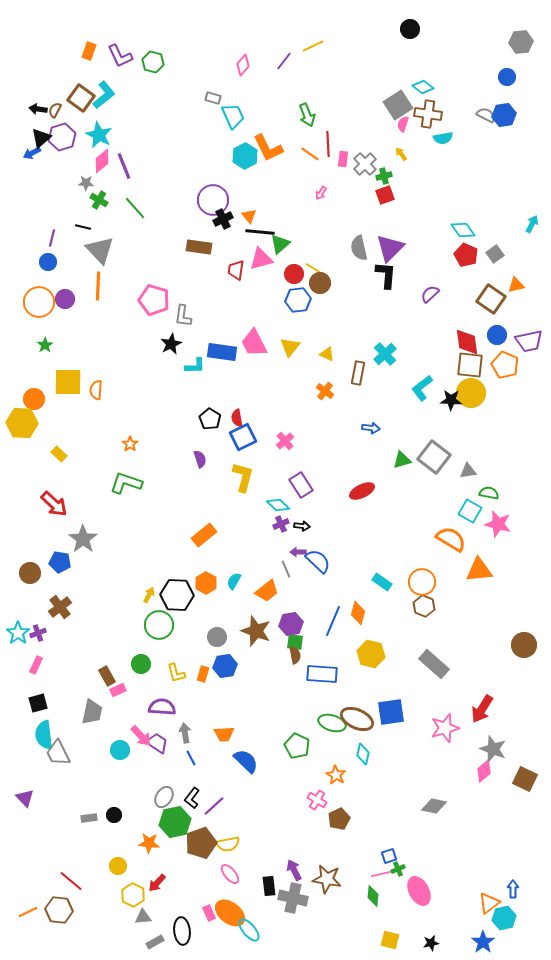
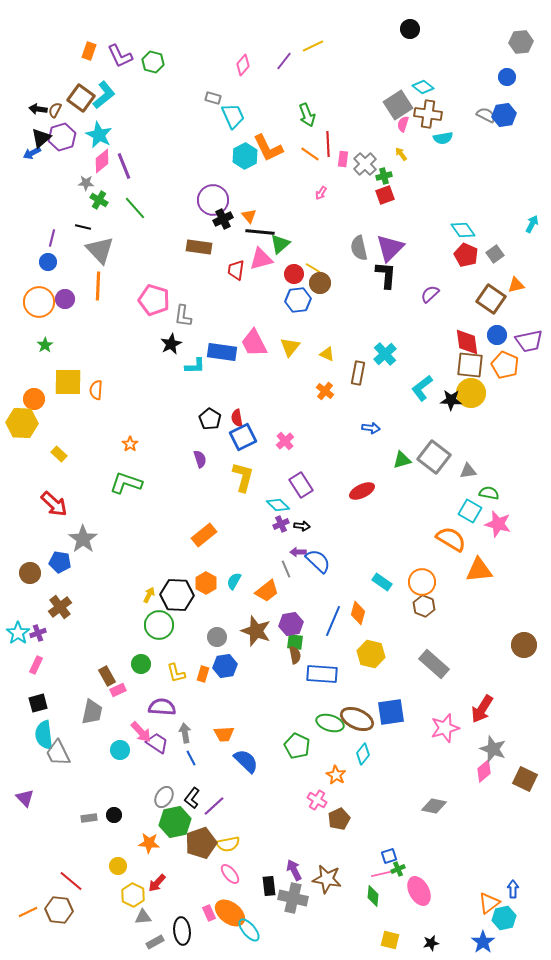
green ellipse at (332, 723): moved 2 px left
pink arrow at (141, 736): moved 4 px up
cyan diamond at (363, 754): rotated 25 degrees clockwise
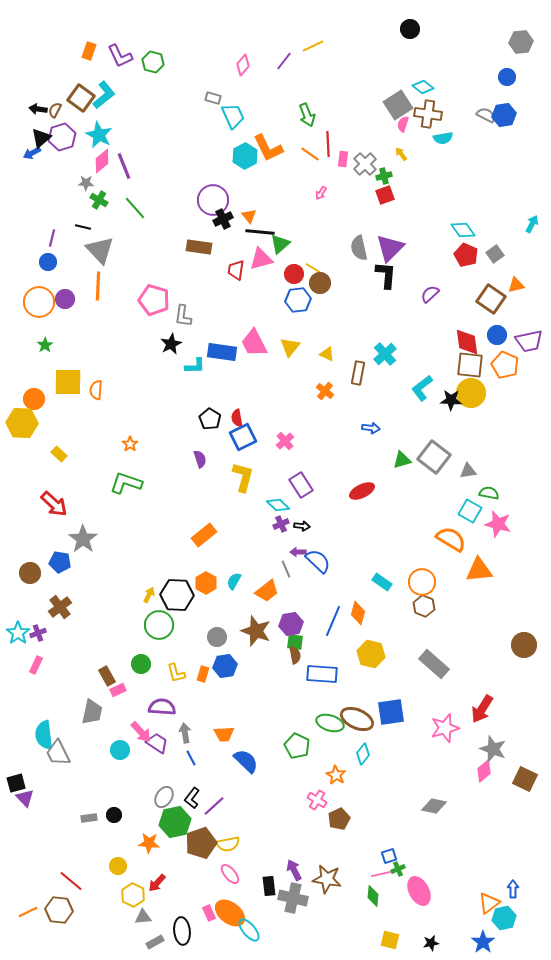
black square at (38, 703): moved 22 px left, 80 px down
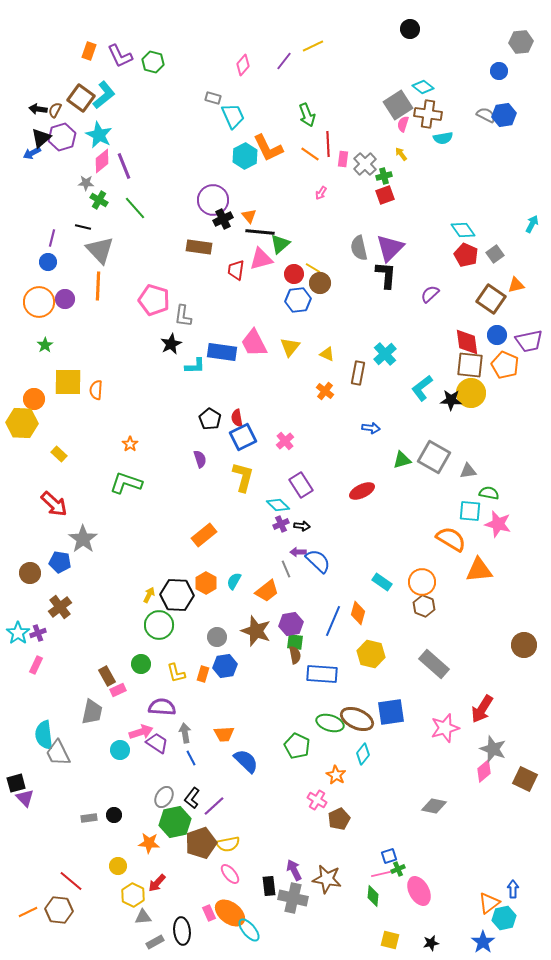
blue circle at (507, 77): moved 8 px left, 6 px up
gray square at (434, 457): rotated 8 degrees counterclockwise
cyan square at (470, 511): rotated 25 degrees counterclockwise
pink arrow at (141, 732): rotated 65 degrees counterclockwise
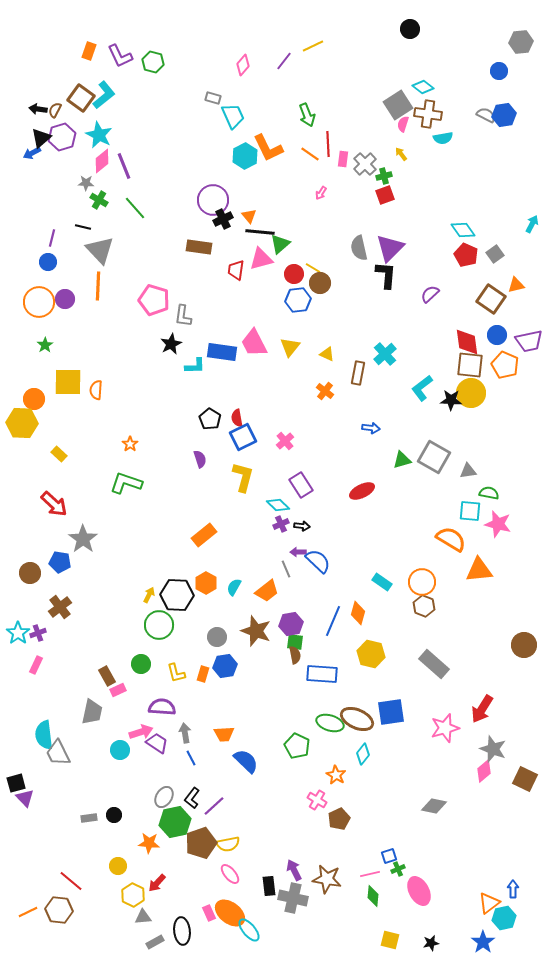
cyan semicircle at (234, 581): moved 6 px down
pink line at (381, 874): moved 11 px left
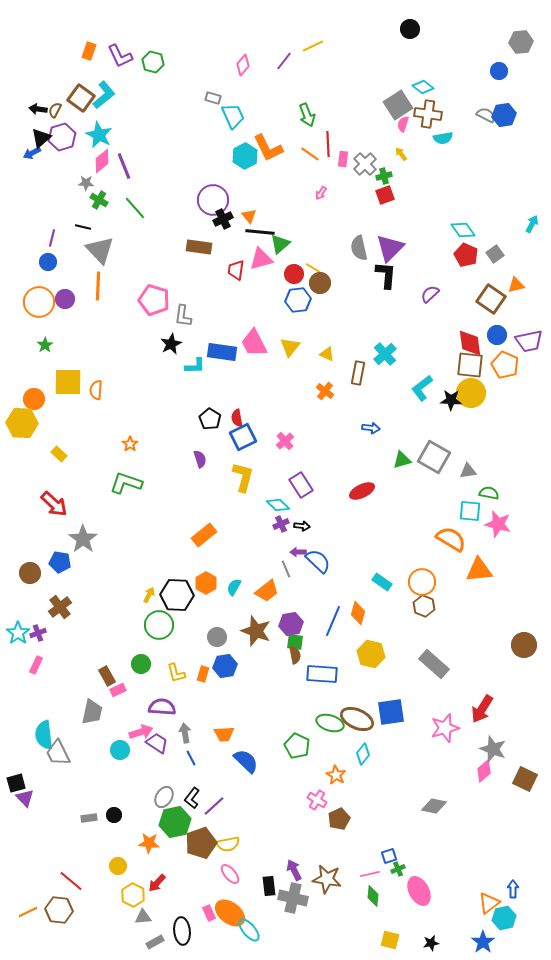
red diamond at (467, 342): moved 3 px right, 1 px down
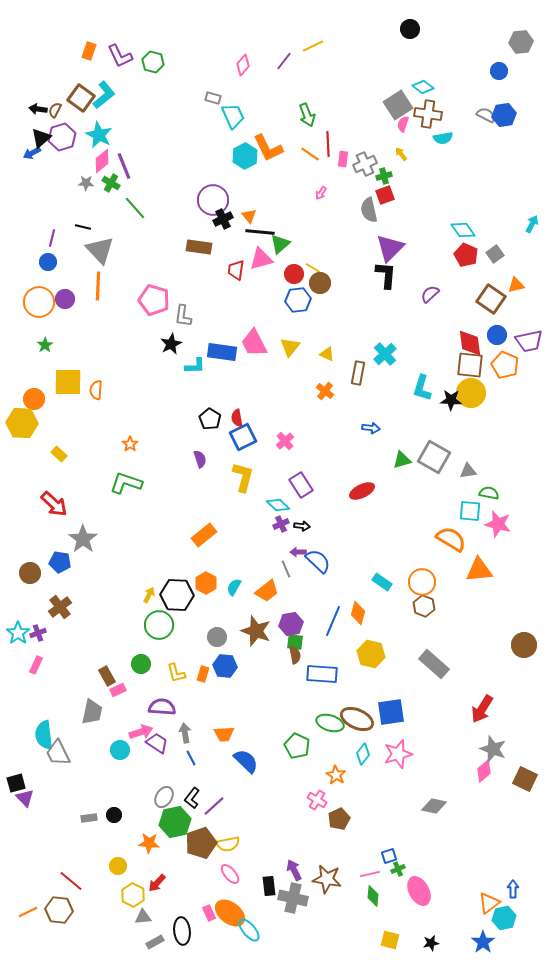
gray cross at (365, 164): rotated 20 degrees clockwise
green cross at (99, 200): moved 12 px right, 17 px up
gray semicircle at (359, 248): moved 10 px right, 38 px up
cyan L-shape at (422, 388): rotated 36 degrees counterclockwise
blue hexagon at (225, 666): rotated 15 degrees clockwise
pink star at (445, 728): moved 47 px left, 26 px down
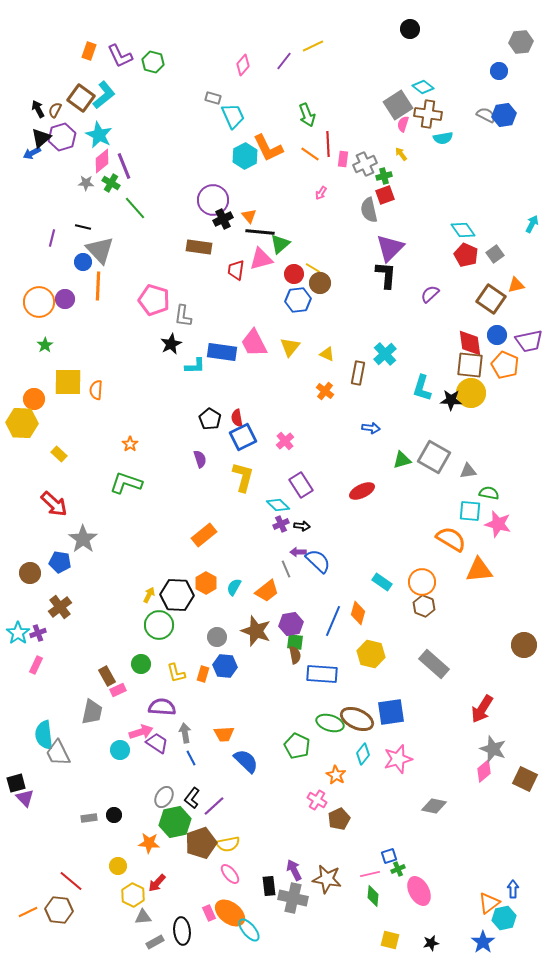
black arrow at (38, 109): rotated 54 degrees clockwise
blue circle at (48, 262): moved 35 px right
pink star at (398, 754): moved 5 px down
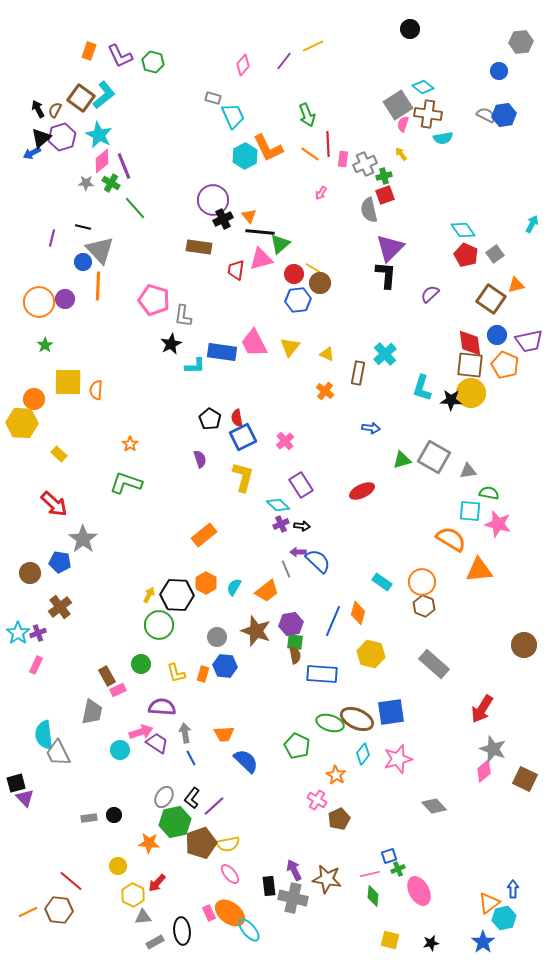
gray diamond at (434, 806): rotated 35 degrees clockwise
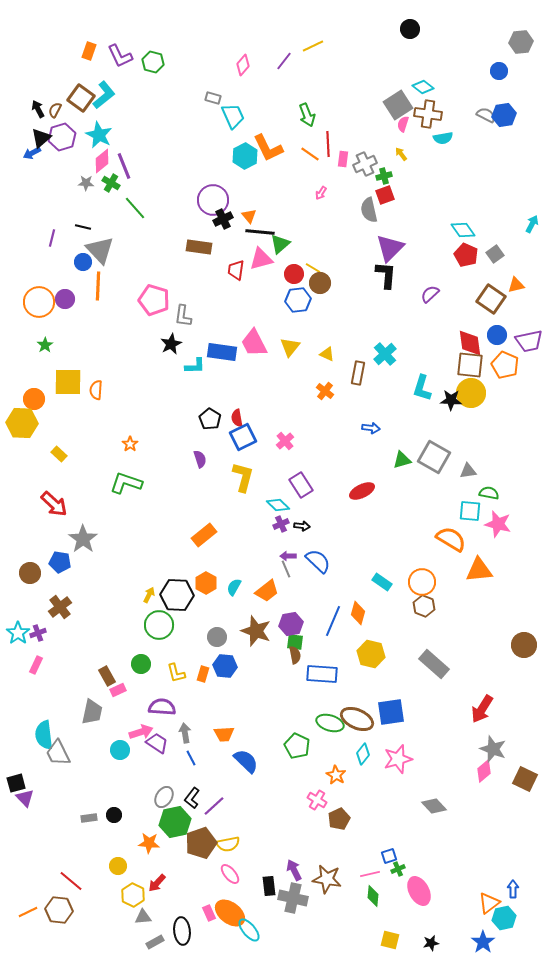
purple arrow at (298, 552): moved 10 px left, 4 px down
